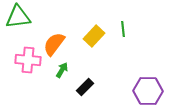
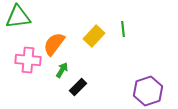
black rectangle: moved 7 px left
purple hexagon: rotated 20 degrees counterclockwise
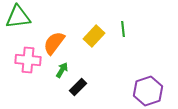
orange semicircle: moved 1 px up
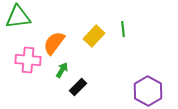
purple hexagon: rotated 12 degrees counterclockwise
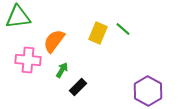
green line: rotated 42 degrees counterclockwise
yellow rectangle: moved 4 px right, 3 px up; rotated 20 degrees counterclockwise
orange semicircle: moved 2 px up
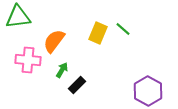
black rectangle: moved 1 px left, 2 px up
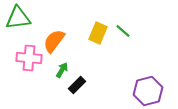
green triangle: moved 1 px down
green line: moved 2 px down
pink cross: moved 1 px right, 2 px up
purple hexagon: rotated 16 degrees clockwise
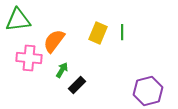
green triangle: moved 2 px down
green line: moved 1 px left, 1 px down; rotated 49 degrees clockwise
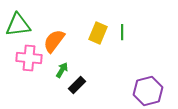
green triangle: moved 5 px down
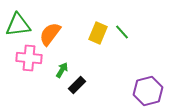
green line: rotated 42 degrees counterclockwise
orange semicircle: moved 4 px left, 7 px up
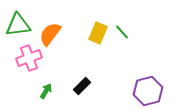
pink cross: rotated 25 degrees counterclockwise
green arrow: moved 16 px left, 21 px down
black rectangle: moved 5 px right, 1 px down
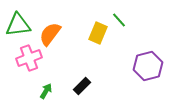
green line: moved 3 px left, 12 px up
purple hexagon: moved 25 px up
